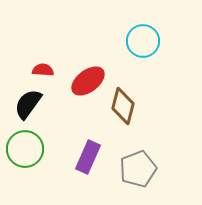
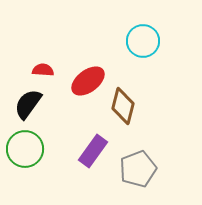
purple rectangle: moved 5 px right, 6 px up; rotated 12 degrees clockwise
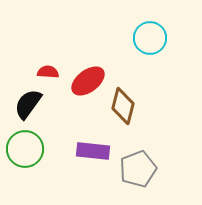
cyan circle: moved 7 px right, 3 px up
red semicircle: moved 5 px right, 2 px down
purple rectangle: rotated 60 degrees clockwise
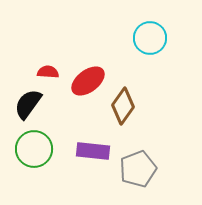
brown diamond: rotated 21 degrees clockwise
green circle: moved 9 px right
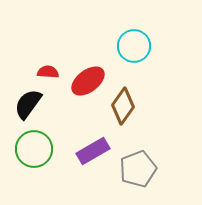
cyan circle: moved 16 px left, 8 px down
purple rectangle: rotated 36 degrees counterclockwise
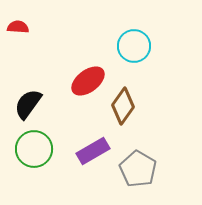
red semicircle: moved 30 px left, 45 px up
gray pentagon: rotated 21 degrees counterclockwise
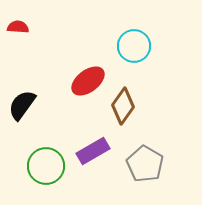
black semicircle: moved 6 px left, 1 px down
green circle: moved 12 px right, 17 px down
gray pentagon: moved 7 px right, 5 px up
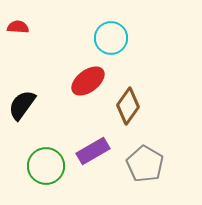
cyan circle: moved 23 px left, 8 px up
brown diamond: moved 5 px right
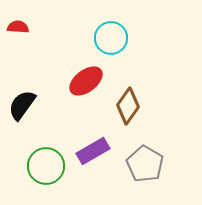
red ellipse: moved 2 px left
